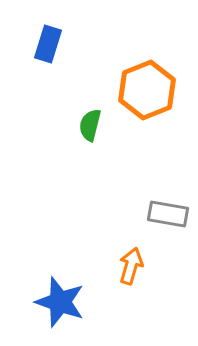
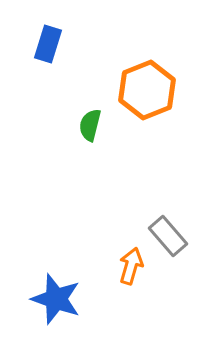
gray rectangle: moved 22 px down; rotated 39 degrees clockwise
blue star: moved 4 px left, 3 px up
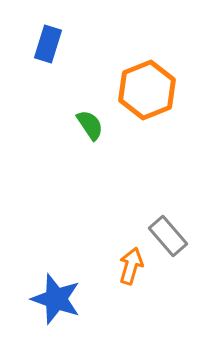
green semicircle: rotated 132 degrees clockwise
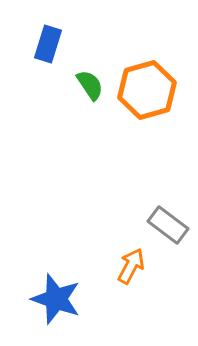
orange hexagon: rotated 6 degrees clockwise
green semicircle: moved 40 px up
gray rectangle: moved 11 px up; rotated 12 degrees counterclockwise
orange arrow: rotated 12 degrees clockwise
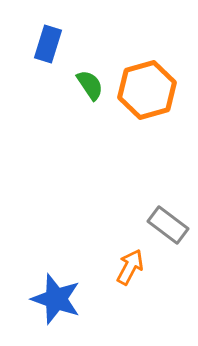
orange arrow: moved 1 px left, 1 px down
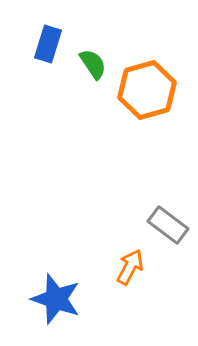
green semicircle: moved 3 px right, 21 px up
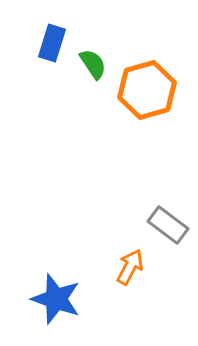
blue rectangle: moved 4 px right, 1 px up
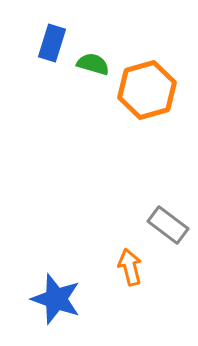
green semicircle: rotated 40 degrees counterclockwise
orange arrow: rotated 42 degrees counterclockwise
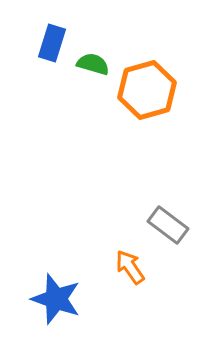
orange arrow: rotated 21 degrees counterclockwise
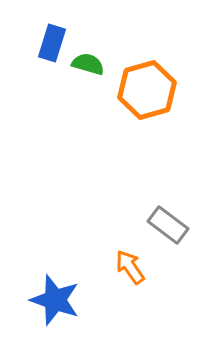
green semicircle: moved 5 px left
blue star: moved 1 px left, 1 px down
